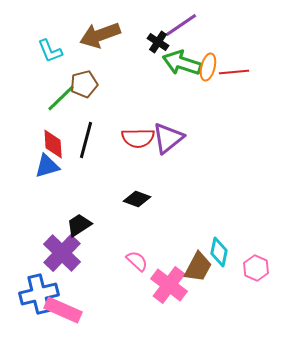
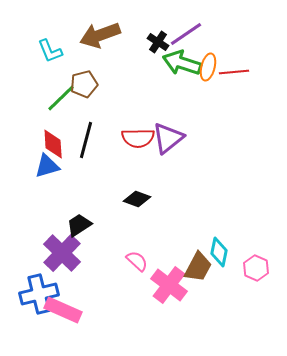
purple line: moved 5 px right, 9 px down
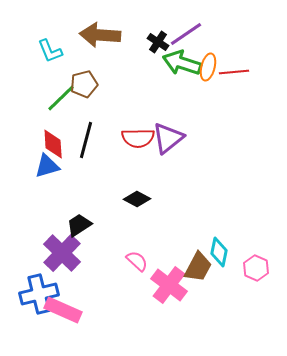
brown arrow: rotated 24 degrees clockwise
black diamond: rotated 8 degrees clockwise
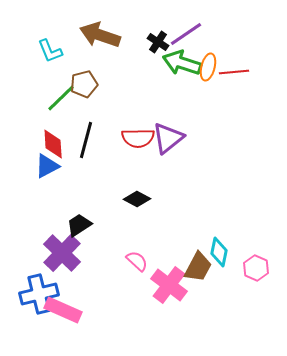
brown arrow: rotated 15 degrees clockwise
blue triangle: rotated 12 degrees counterclockwise
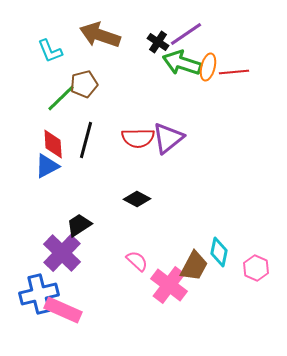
brown trapezoid: moved 4 px left, 1 px up
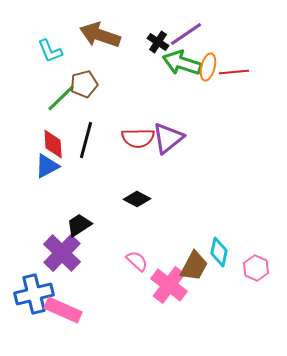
blue cross: moved 5 px left
